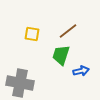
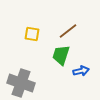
gray cross: moved 1 px right; rotated 8 degrees clockwise
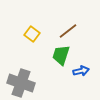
yellow square: rotated 28 degrees clockwise
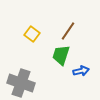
brown line: rotated 18 degrees counterclockwise
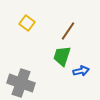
yellow square: moved 5 px left, 11 px up
green trapezoid: moved 1 px right, 1 px down
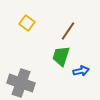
green trapezoid: moved 1 px left
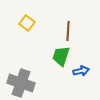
brown line: rotated 30 degrees counterclockwise
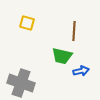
yellow square: rotated 21 degrees counterclockwise
brown line: moved 6 px right
green trapezoid: moved 1 px right; rotated 95 degrees counterclockwise
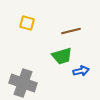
brown line: moved 3 px left; rotated 72 degrees clockwise
green trapezoid: rotated 30 degrees counterclockwise
gray cross: moved 2 px right
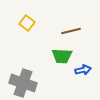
yellow square: rotated 21 degrees clockwise
green trapezoid: rotated 20 degrees clockwise
blue arrow: moved 2 px right, 1 px up
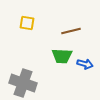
yellow square: rotated 28 degrees counterclockwise
blue arrow: moved 2 px right, 6 px up; rotated 28 degrees clockwise
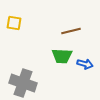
yellow square: moved 13 px left
